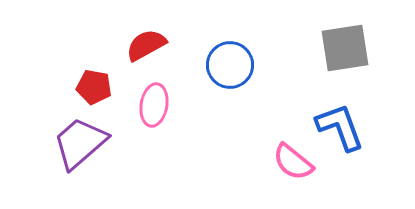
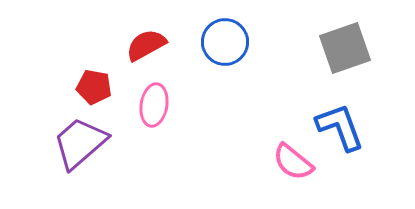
gray square: rotated 10 degrees counterclockwise
blue circle: moved 5 px left, 23 px up
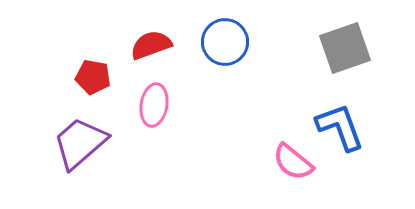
red semicircle: moved 5 px right; rotated 9 degrees clockwise
red pentagon: moved 1 px left, 10 px up
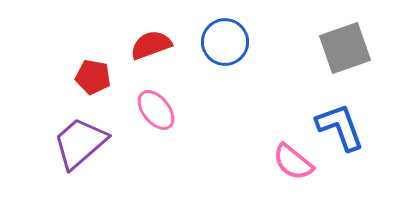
pink ellipse: moved 2 px right, 5 px down; rotated 48 degrees counterclockwise
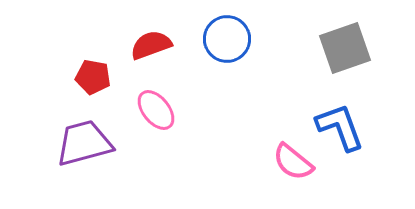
blue circle: moved 2 px right, 3 px up
purple trapezoid: moved 4 px right; rotated 26 degrees clockwise
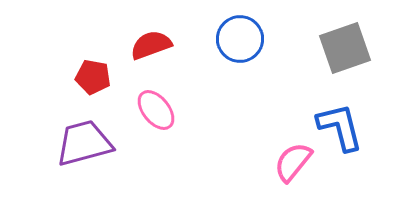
blue circle: moved 13 px right
blue L-shape: rotated 6 degrees clockwise
pink semicircle: rotated 90 degrees clockwise
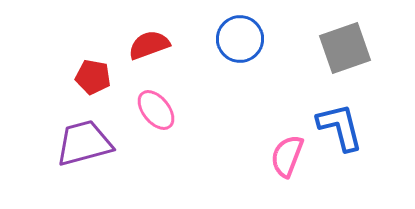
red semicircle: moved 2 px left
pink semicircle: moved 6 px left, 6 px up; rotated 18 degrees counterclockwise
